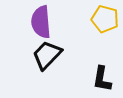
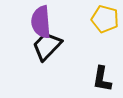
black trapezoid: moved 9 px up
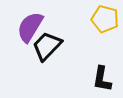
purple semicircle: moved 11 px left, 5 px down; rotated 36 degrees clockwise
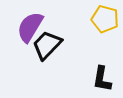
black trapezoid: moved 1 px up
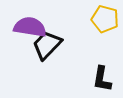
purple semicircle: rotated 68 degrees clockwise
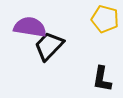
black trapezoid: moved 2 px right, 1 px down
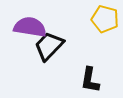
black L-shape: moved 12 px left, 1 px down
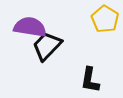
yellow pentagon: rotated 16 degrees clockwise
black trapezoid: moved 2 px left
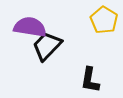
yellow pentagon: moved 1 px left, 1 px down
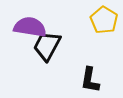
black trapezoid: rotated 16 degrees counterclockwise
